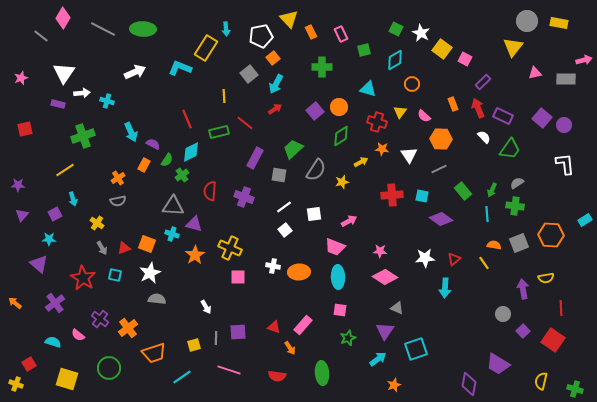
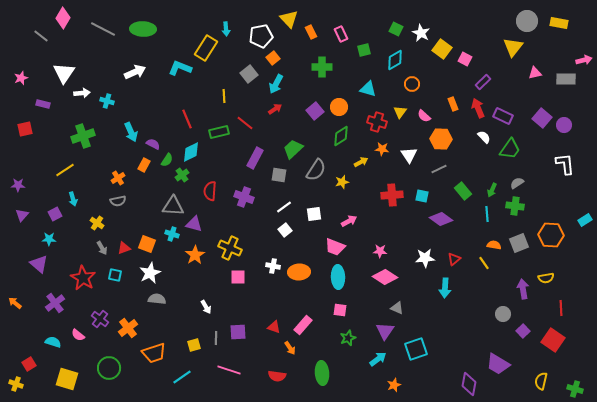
purple rectangle at (58, 104): moved 15 px left
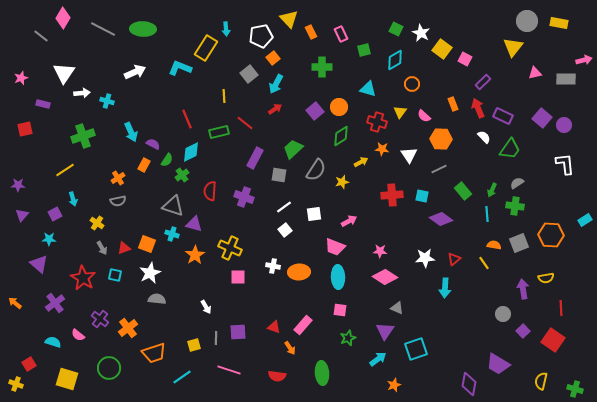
gray triangle at (173, 206): rotated 15 degrees clockwise
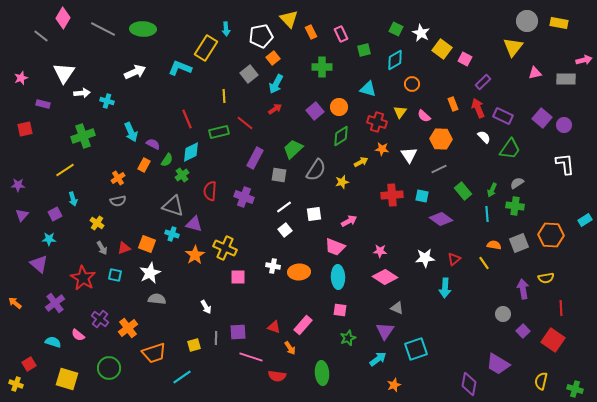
yellow cross at (230, 248): moved 5 px left
pink line at (229, 370): moved 22 px right, 13 px up
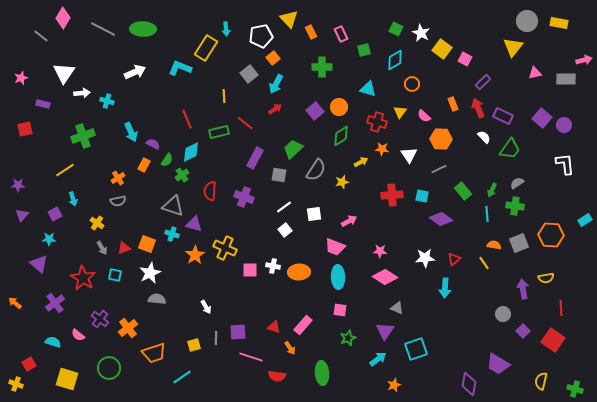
pink square at (238, 277): moved 12 px right, 7 px up
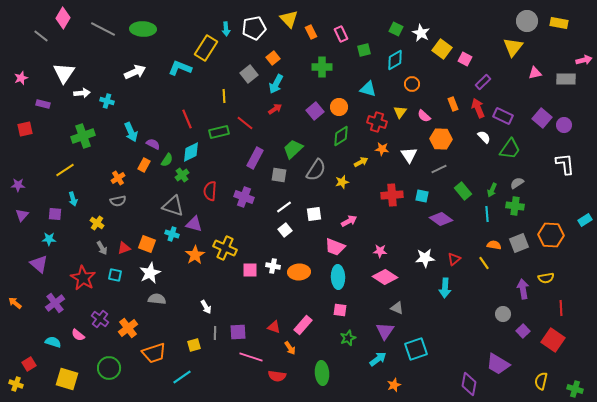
white pentagon at (261, 36): moved 7 px left, 8 px up
purple square at (55, 214): rotated 32 degrees clockwise
gray line at (216, 338): moved 1 px left, 5 px up
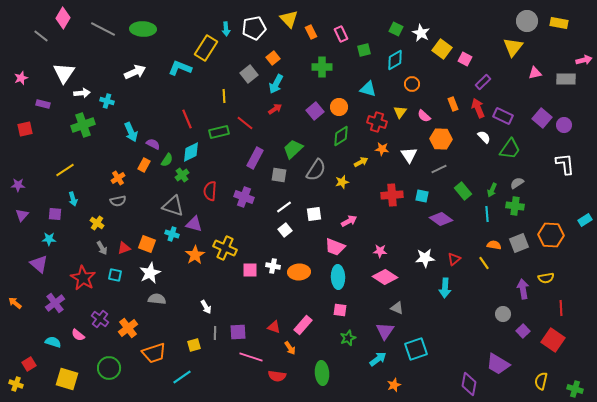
green cross at (83, 136): moved 11 px up
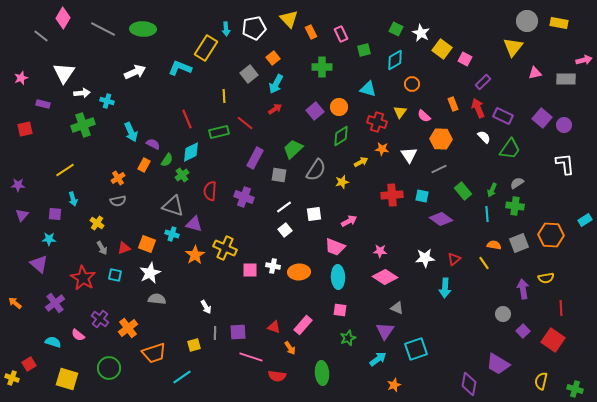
yellow cross at (16, 384): moved 4 px left, 6 px up
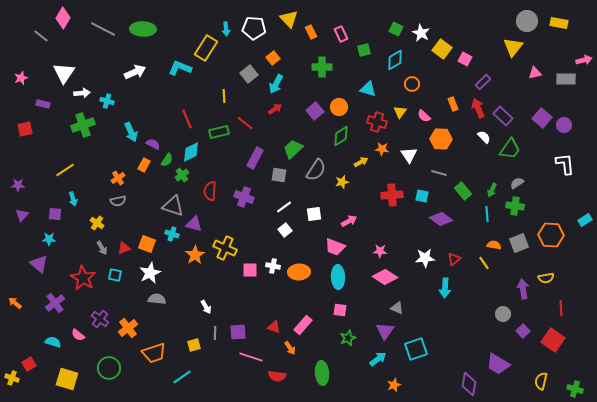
white pentagon at (254, 28): rotated 15 degrees clockwise
purple rectangle at (503, 116): rotated 18 degrees clockwise
gray line at (439, 169): moved 4 px down; rotated 42 degrees clockwise
